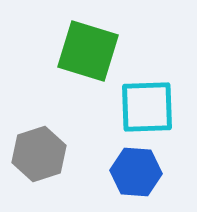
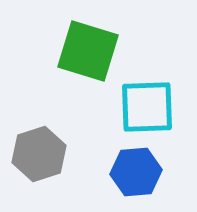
blue hexagon: rotated 9 degrees counterclockwise
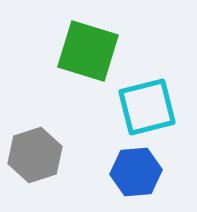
cyan square: rotated 12 degrees counterclockwise
gray hexagon: moved 4 px left, 1 px down
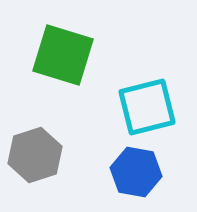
green square: moved 25 px left, 4 px down
blue hexagon: rotated 15 degrees clockwise
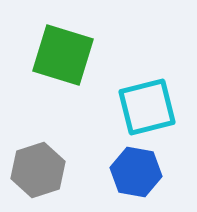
gray hexagon: moved 3 px right, 15 px down
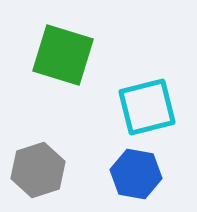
blue hexagon: moved 2 px down
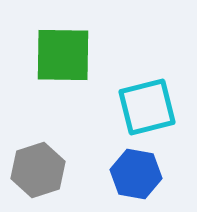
green square: rotated 16 degrees counterclockwise
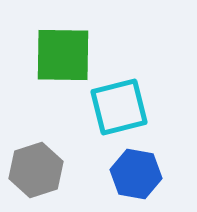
cyan square: moved 28 px left
gray hexagon: moved 2 px left
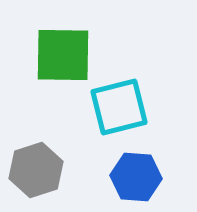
blue hexagon: moved 3 px down; rotated 6 degrees counterclockwise
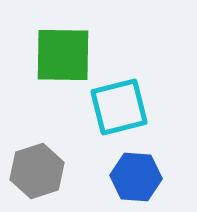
gray hexagon: moved 1 px right, 1 px down
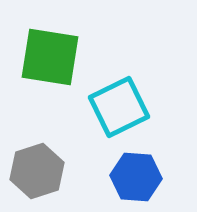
green square: moved 13 px left, 2 px down; rotated 8 degrees clockwise
cyan square: rotated 12 degrees counterclockwise
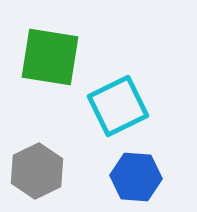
cyan square: moved 1 px left, 1 px up
gray hexagon: rotated 8 degrees counterclockwise
